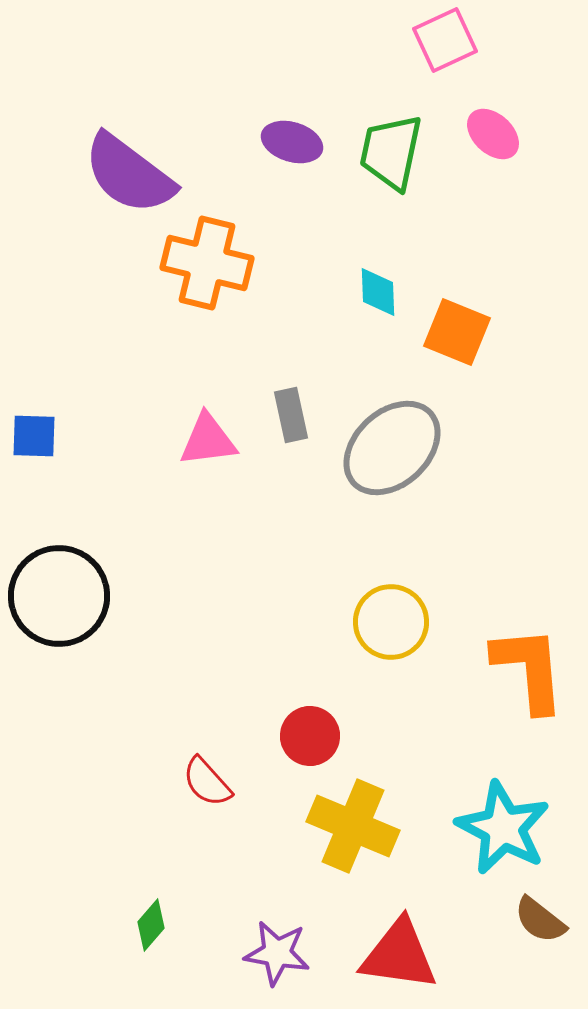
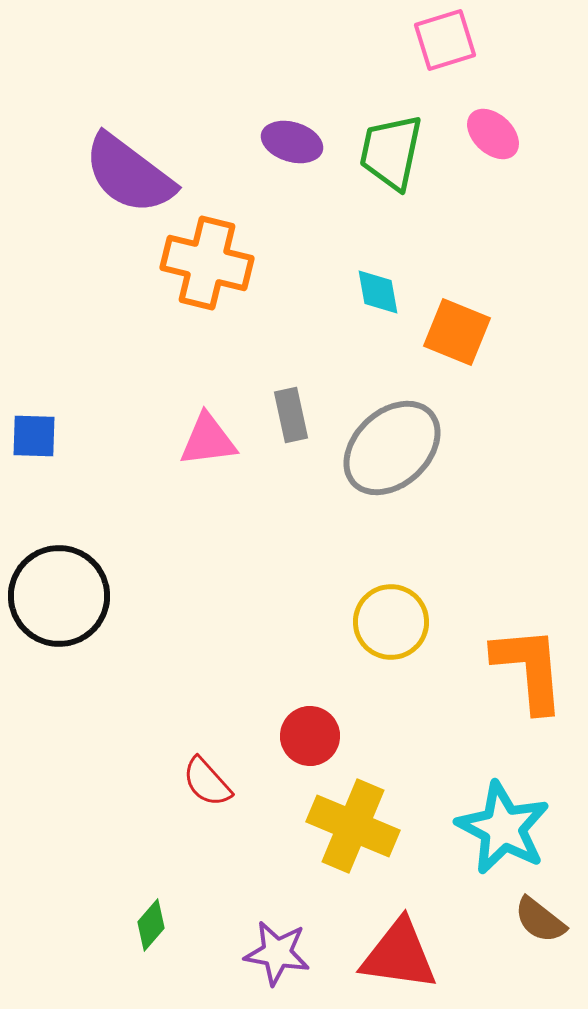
pink square: rotated 8 degrees clockwise
cyan diamond: rotated 8 degrees counterclockwise
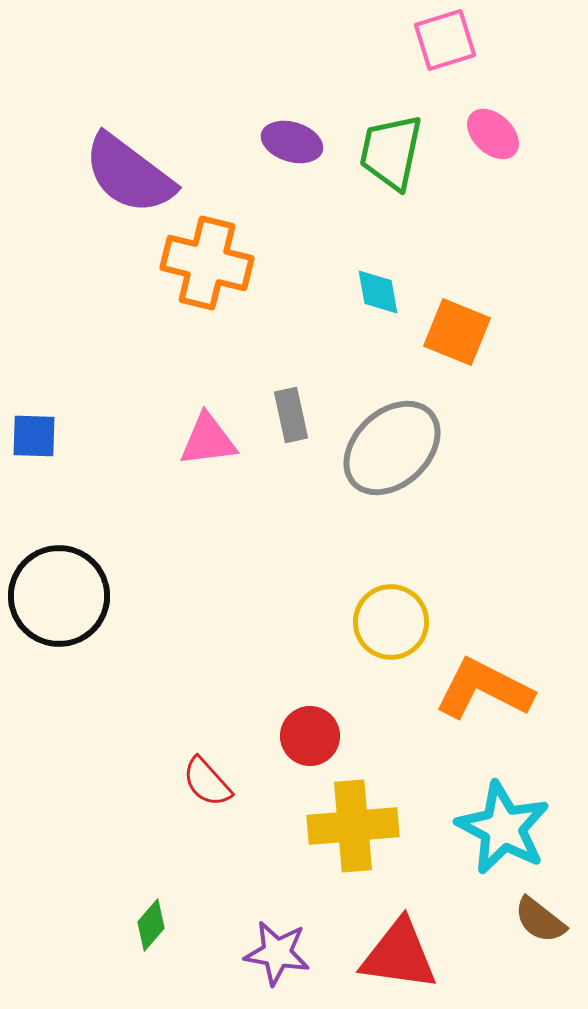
orange L-shape: moved 45 px left, 20 px down; rotated 58 degrees counterclockwise
yellow cross: rotated 28 degrees counterclockwise
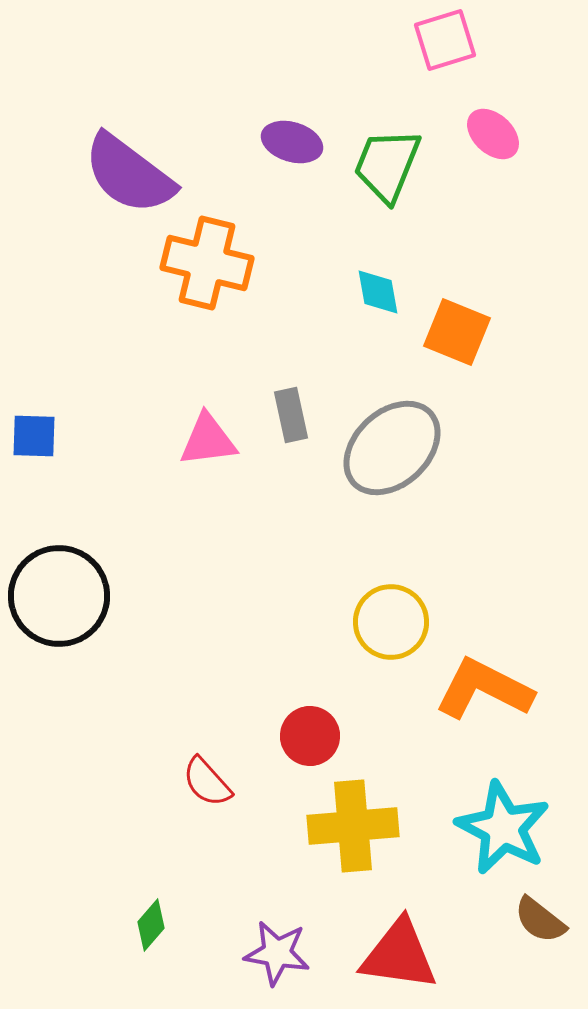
green trapezoid: moved 4 px left, 13 px down; rotated 10 degrees clockwise
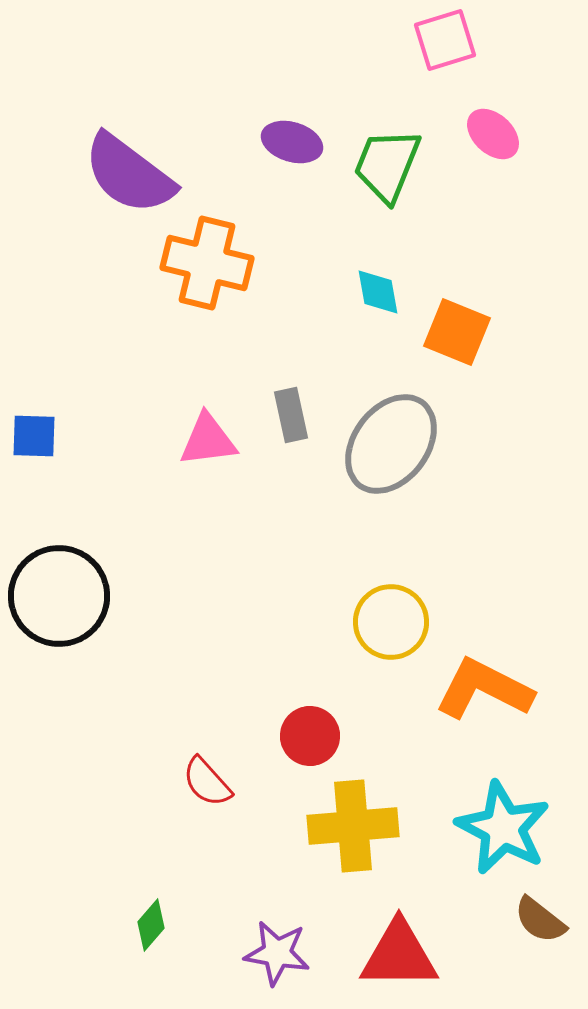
gray ellipse: moved 1 px left, 4 px up; rotated 10 degrees counterclockwise
red triangle: rotated 8 degrees counterclockwise
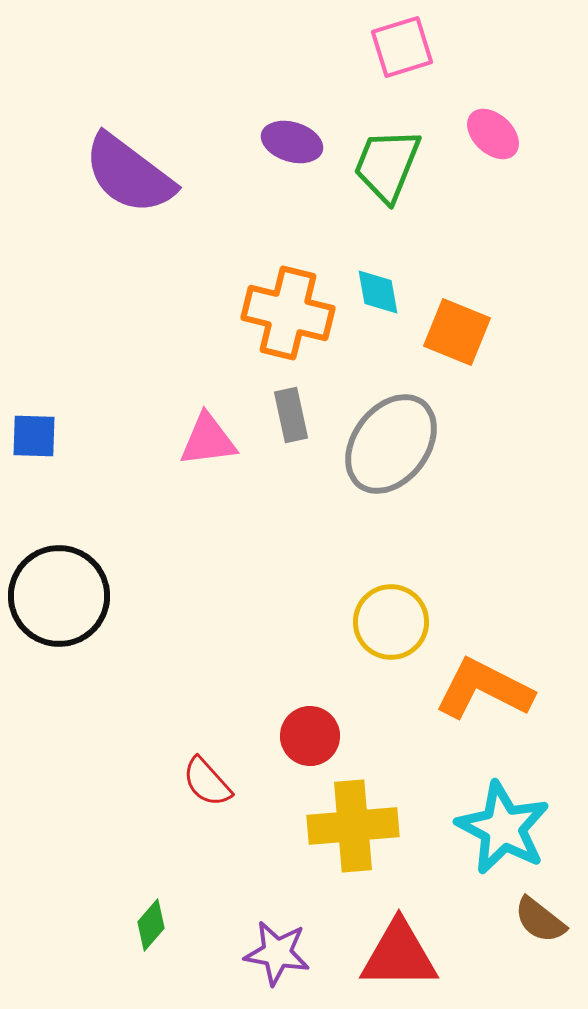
pink square: moved 43 px left, 7 px down
orange cross: moved 81 px right, 50 px down
